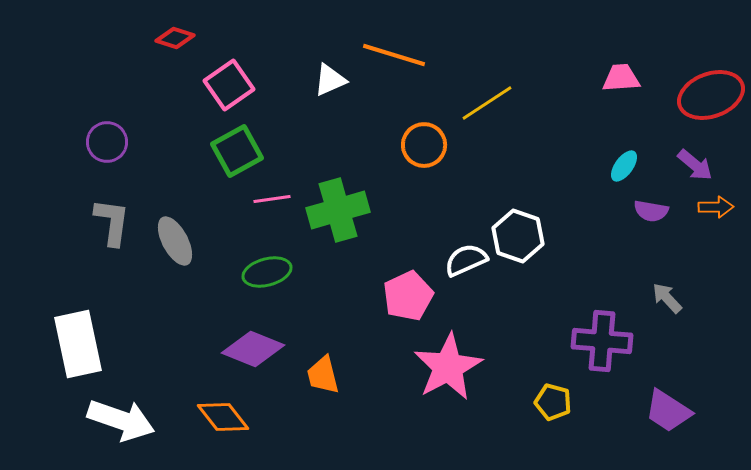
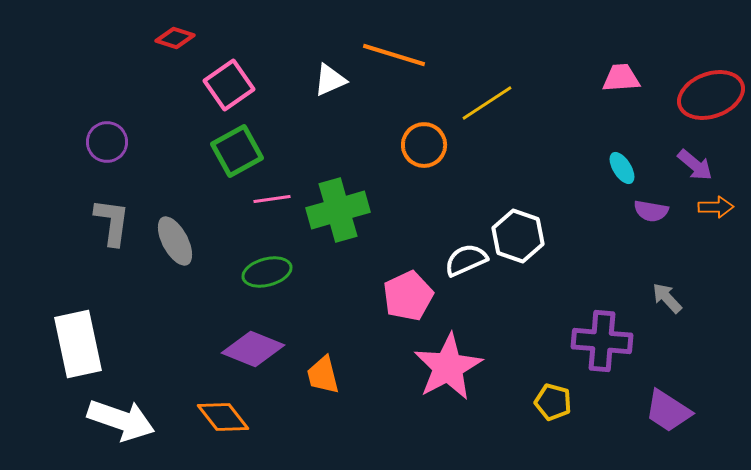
cyan ellipse: moved 2 px left, 2 px down; rotated 68 degrees counterclockwise
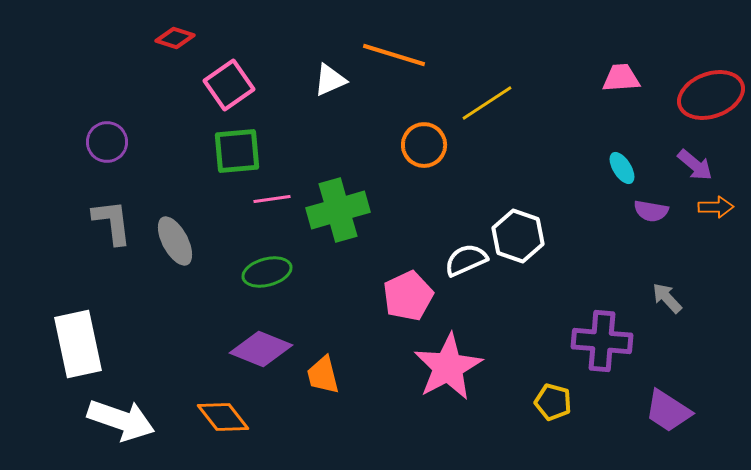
green square: rotated 24 degrees clockwise
gray L-shape: rotated 15 degrees counterclockwise
purple diamond: moved 8 px right
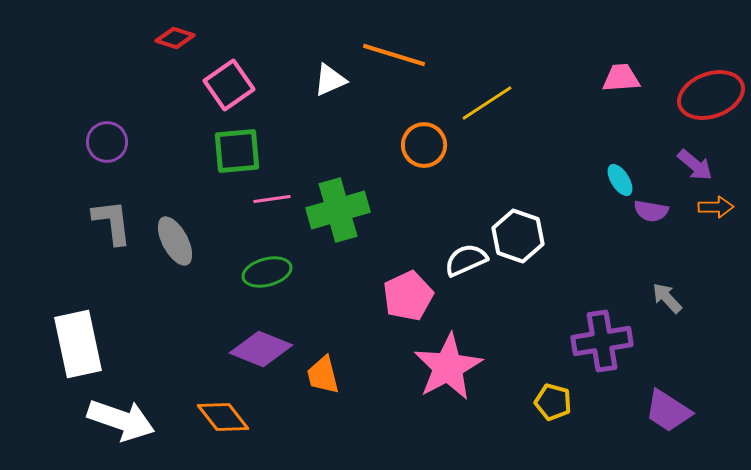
cyan ellipse: moved 2 px left, 12 px down
purple cross: rotated 14 degrees counterclockwise
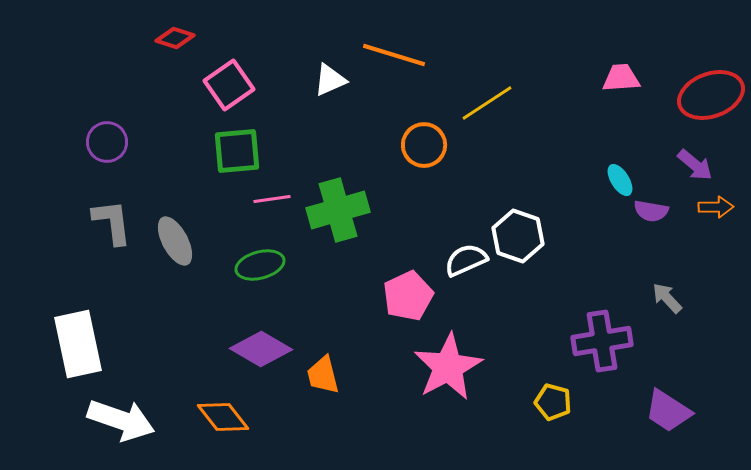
green ellipse: moved 7 px left, 7 px up
purple diamond: rotated 8 degrees clockwise
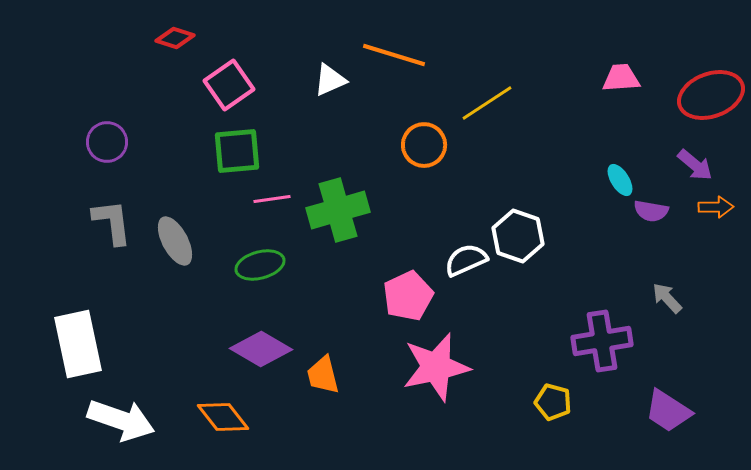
pink star: moved 12 px left; rotated 16 degrees clockwise
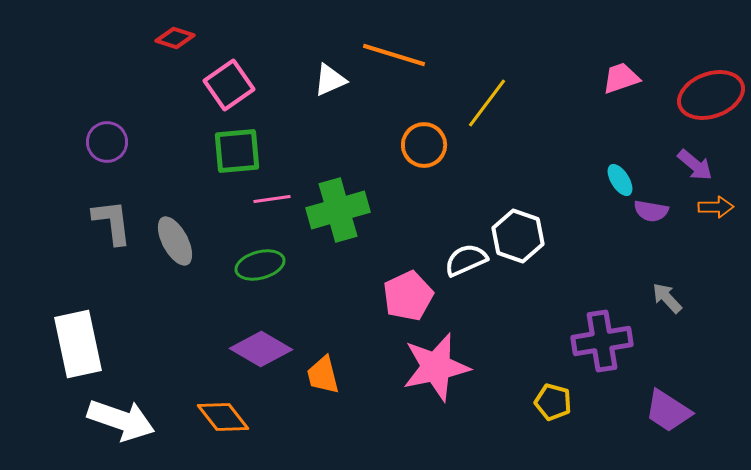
pink trapezoid: rotated 15 degrees counterclockwise
yellow line: rotated 20 degrees counterclockwise
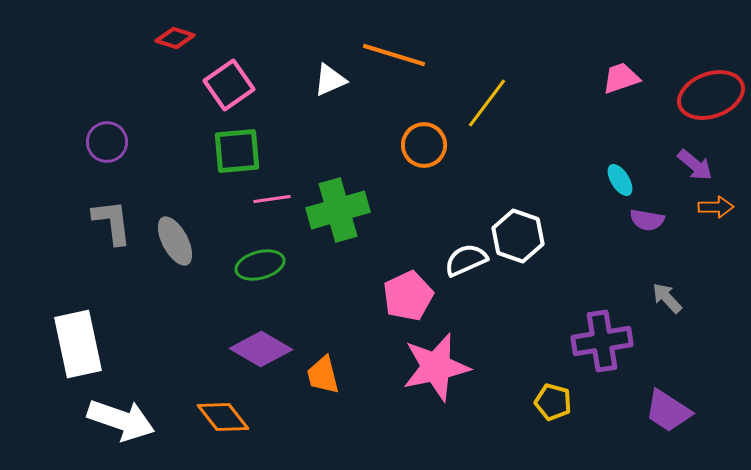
purple semicircle: moved 4 px left, 9 px down
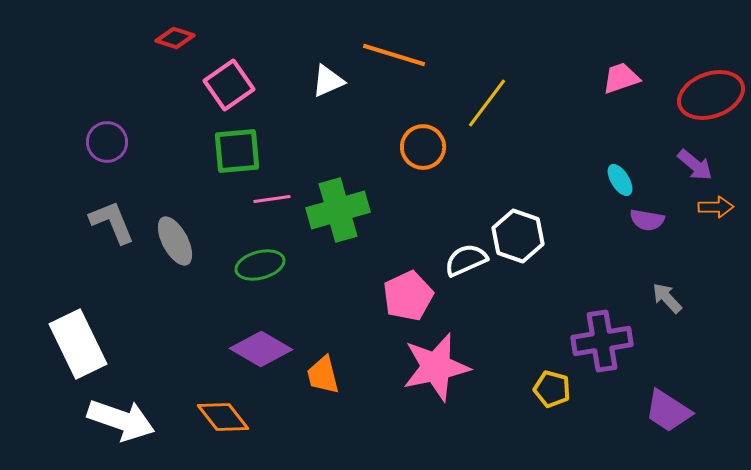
white triangle: moved 2 px left, 1 px down
orange circle: moved 1 px left, 2 px down
gray L-shape: rotated 15 degrees counterclockwise
white rectangle: rotated 14 degrees counterclockwise
yellow pentagon: moved 1 px left, 13 px up
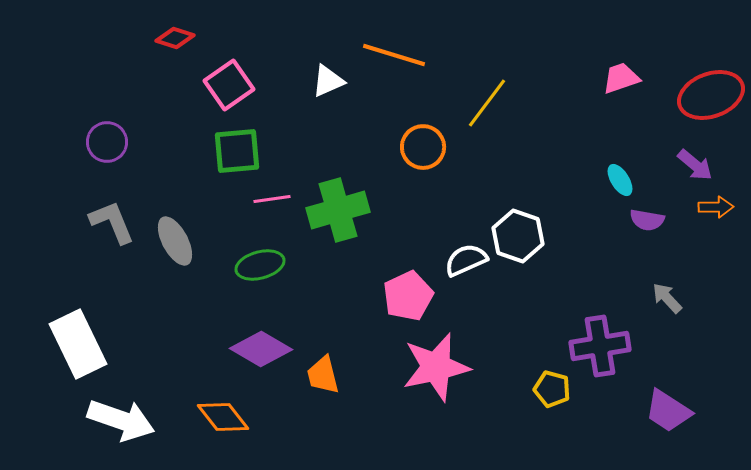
purple cross: moved 2 px left, 5 px down
